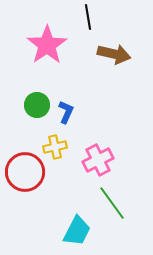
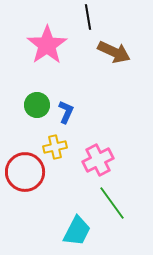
brown arrow: moved 2 px up; rotated 12 degrees clockwise
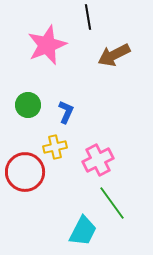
pink star: rotated 12 degrees clockwise
brown arrow: moved 3 px down; rotated 128 degrees clockwise
green circle: moved 9 px left
cyan trapezoid: moved 6 px right
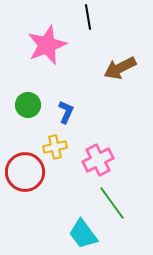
brown arrow: moved 6 px right, 13 px down
cyan trapezoid: moved 3 px down; rotated 116 degrees clockwise
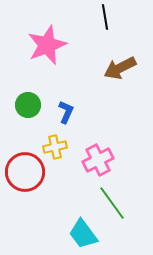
black line: moved 17 px right
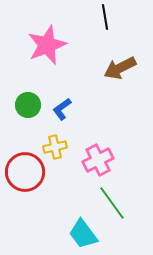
blue L-shape: moved 4 px left, 3 px up; rotated 150 degrees counterclockwise
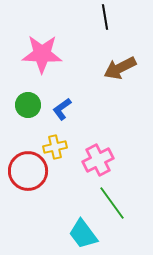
pink star: moved 5 px left, 9 px down; rotated 24 degrees clockwise
red circle: moved 3 px right, 1 px up
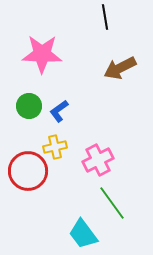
green circle: moved 1 px right, 1 px down
blue L-shape: moved 3 px left, 2 px down
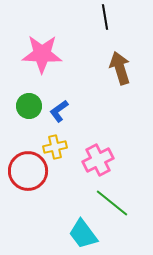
brown arrow: rotated 100 degrees clockwise
green line: rotated 15 degrees counterclockwise
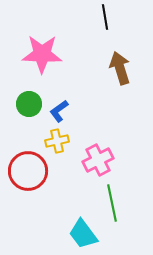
green circle: moved 2 px up
yellow cross: moved 2 px right, 6 px up
green line: rotated 39 degrees clockwise
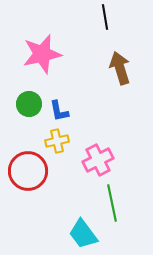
pink star: rotated 15 degrees counterclockwise
blue L-shape: rotated 65 degrees counterclockwise
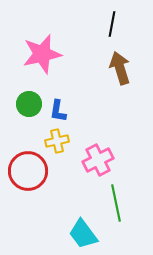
black line: moved 7 px right, 7 px down; rotated 20 degrees clockwise
blue L-shape: moved 1 px left; rotated 20 degrees clockwise
green line: moved 4 px right
